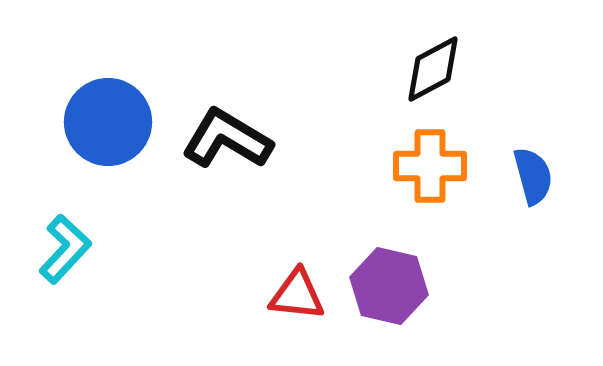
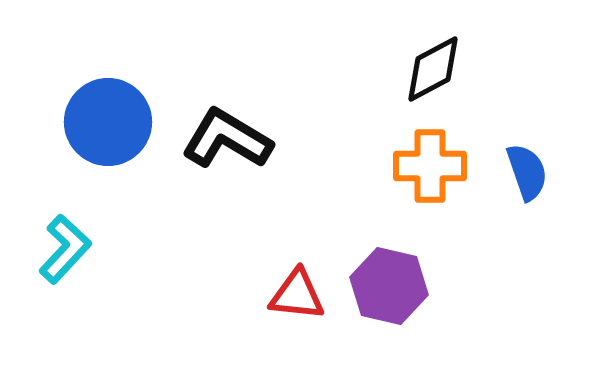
blue semicircle: moved 6 px left, 4 px up; rotated 4 degrees counterclockwise
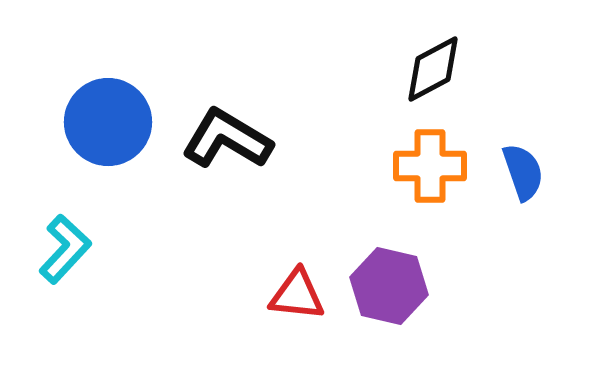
blue semicircle: moved 4 px left
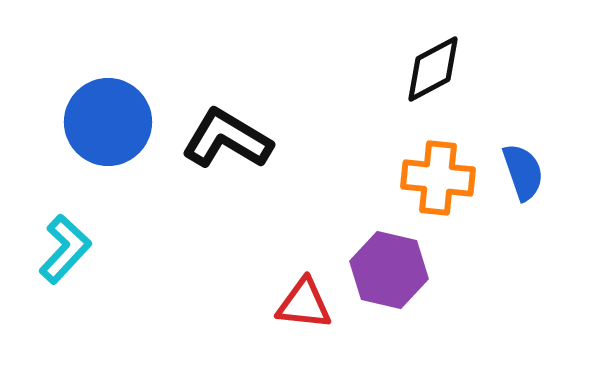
orange cross: moved 8 px right, 12 px down; rotated 6 degrees clockwise
purple hexagon: moved 16 px up
red triangle: moved 7 px right, 9 px down
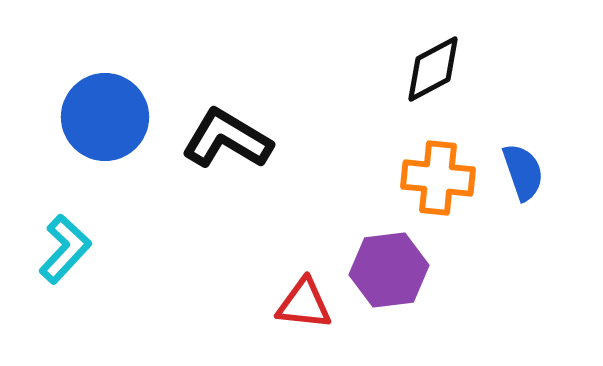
blue circle: moved 3 px left, 5 px up
purple hexagon: rotated 20 degrees counterclockwise
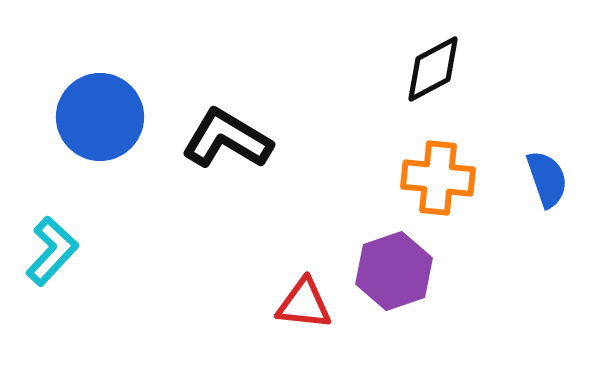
blue circle: moved 5 px left
blue semicircle: moved 24 px right, 7 px down
cyan L-shape: moved 13 px left, 2 px down
purple hexagon: moved 5 px right, 1 px down; rotated 12 degrees counterclockwise
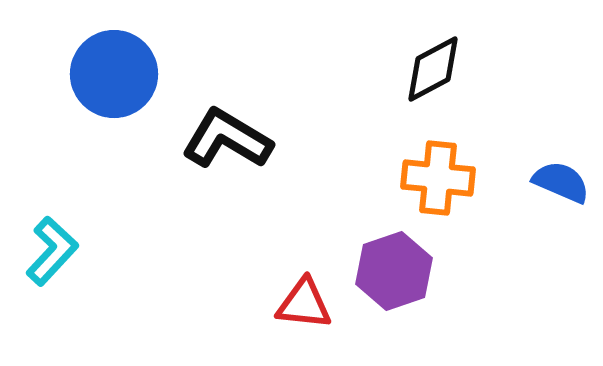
blue circle: moved 14 px right, 43 px up
blue semicircle: moved 14 px right, 3 px down; rotated 48 degrees counterclockwise
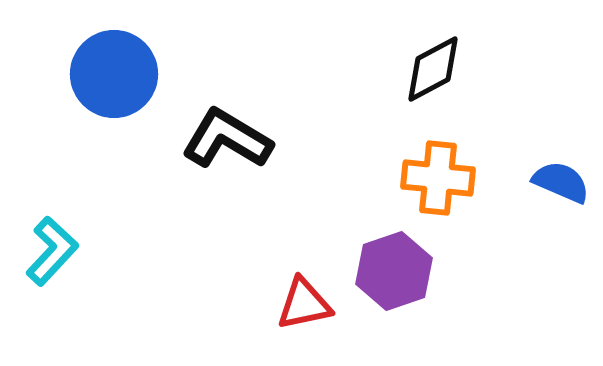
red triangle: rotated 18 degrees counterclockwise
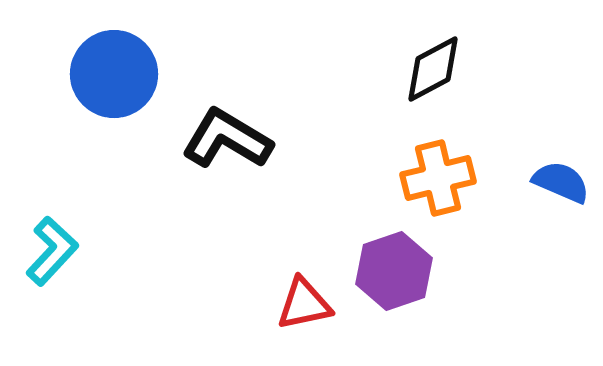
orange cross: rotated 20 degrees counterclockwise
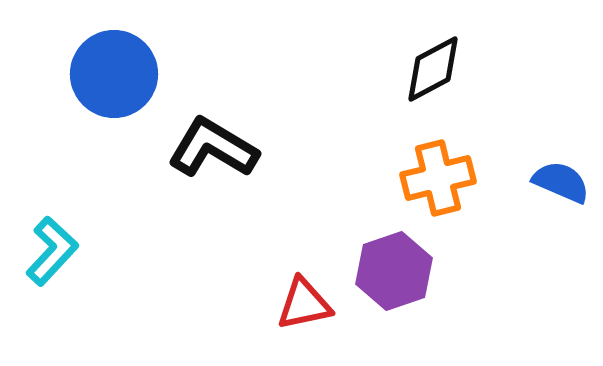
black L-shape: moved 14 px left, 9 px down
